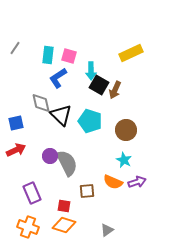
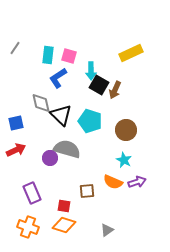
purple circle: moved 2 px down
gray semicircle: moved 14 px up; rotated 48 degrees counterclockwise
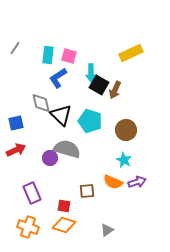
cyan arrow: moved 2 px down
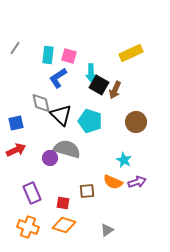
brown circle: moved 10 px right, 8 px up
red square: moved 1 px left, 3 px up
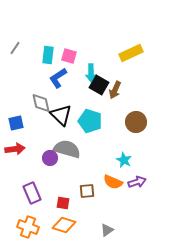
red arrow: moved 1 px left, 1 px up; rotated 18 degrees clockwise
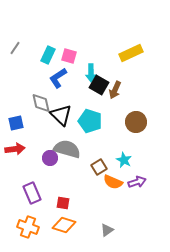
cyan rectangle: rotated 18 degrees clockwise
brown square: moved 12 px right, 24 px up; rotated 28 degrees counterclockwise
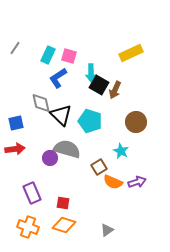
cyan star: moved 3 px left, 9 px up
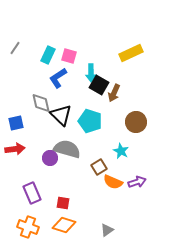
brown arrow: moved 1 px left, 3 px down
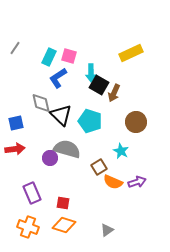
cyan rectangle: moved 1 px right, 2 px down
